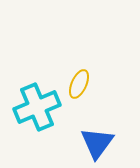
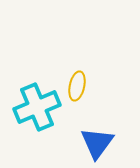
yellow ellipse: moved 2 px left, 2 px down; rotated 12 degrees counterclockwise
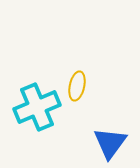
blue triangle: moved 13 px right
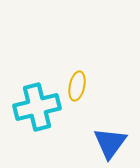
cyan cross: rotated 9 degrees clockwise
